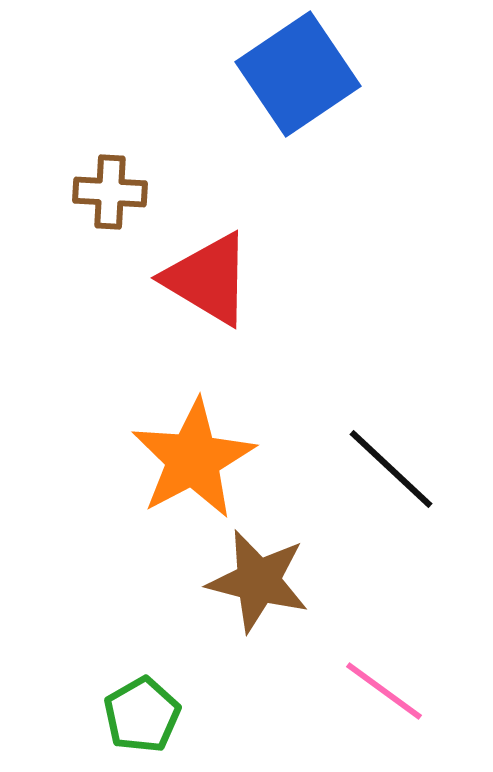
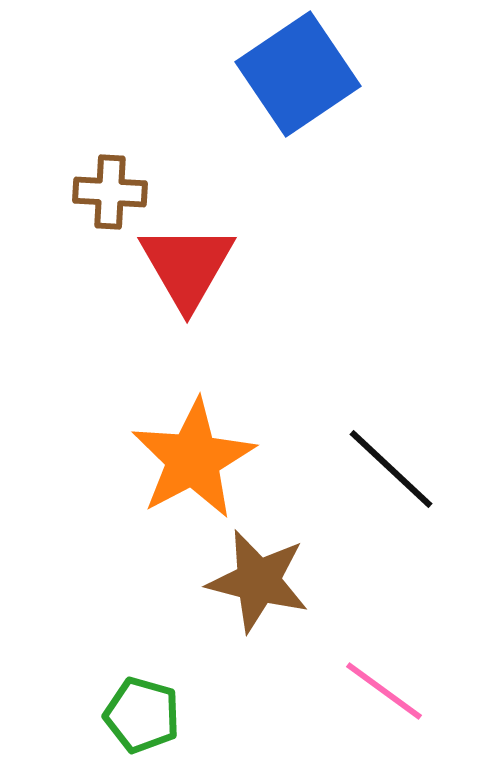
red triangle: moved 21 px left, 13 px up; rotated 29 degrees clockwise
green pentagon: rotated 26 degrees counterclockwise
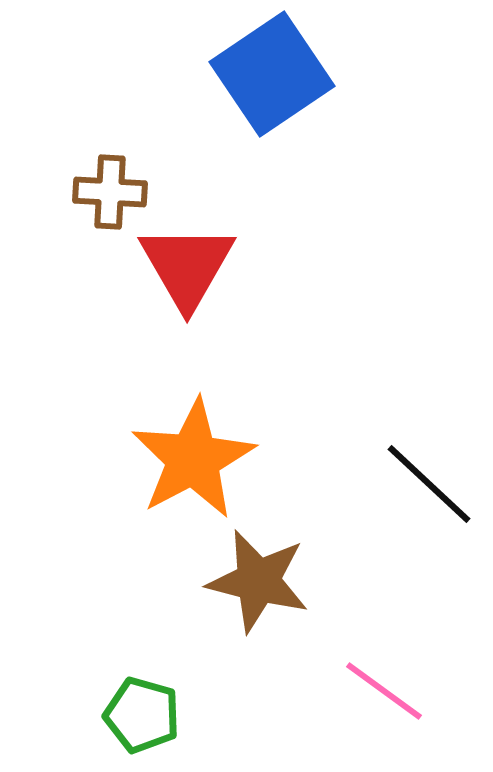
blue square: moved 26 px left
black line: moved 38 px right, 15 px down
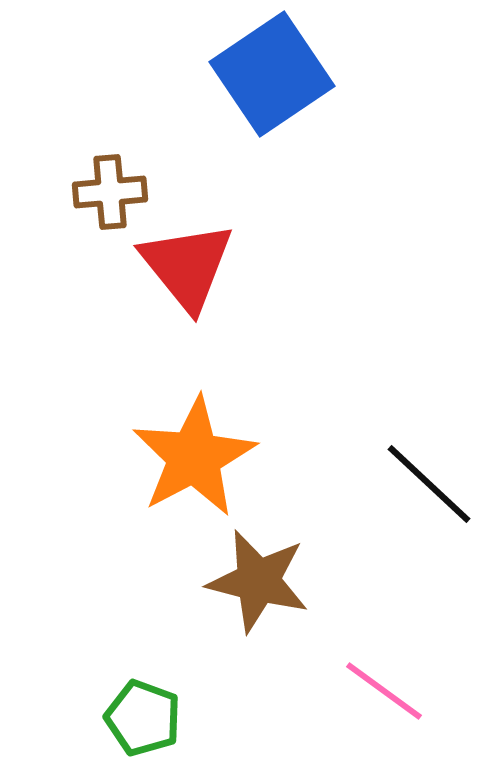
brown cross: rotated 8 degrees counterclockwise
red triangle: rotated 9 degrees counterclockwise
orange star: moved 1 px right, 2 px up
green pentagon: moved 1 px right, 3 px down; rotated 4 degrees clockwise
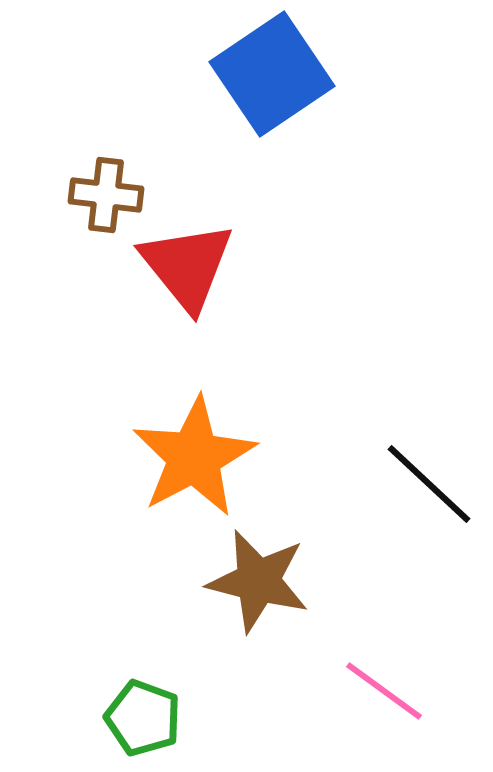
brown cross: moved 4 px left, 3 px down; rotated 12 degrees clockwise
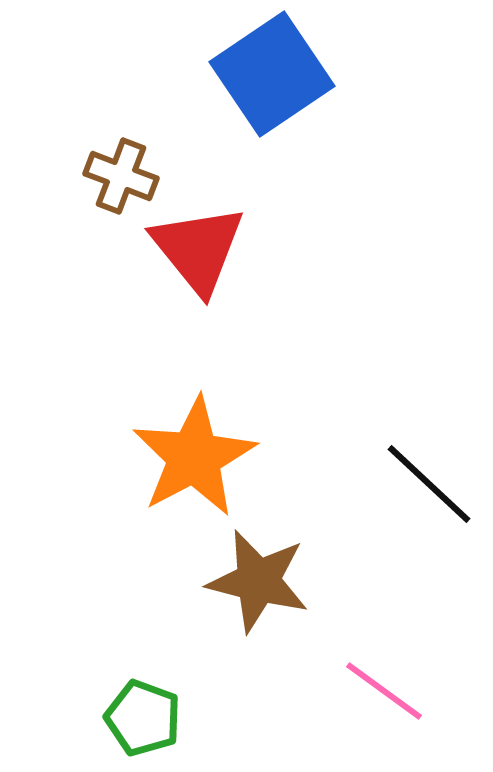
brown cross: moved 15 px right, 19 px up; rotated 14 degrees clockwise
red triangle: moved 11 px right, 17 px up
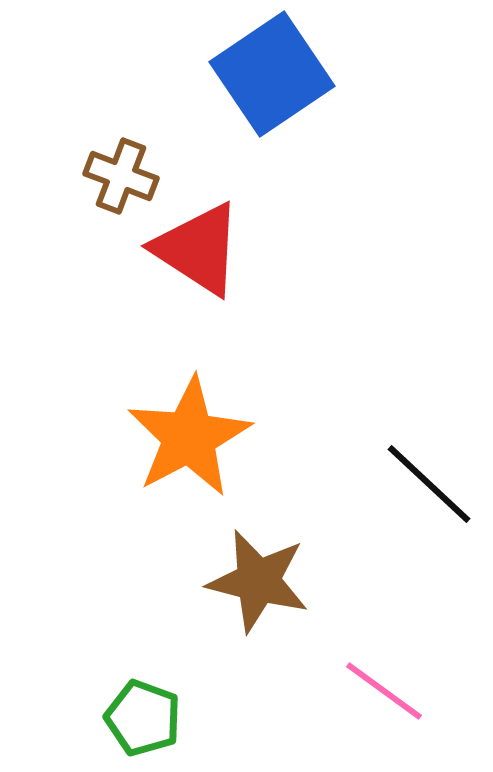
red triangle: rotated 18 degrees counterclockwise
orange star: moved 5 px left, 20 px up
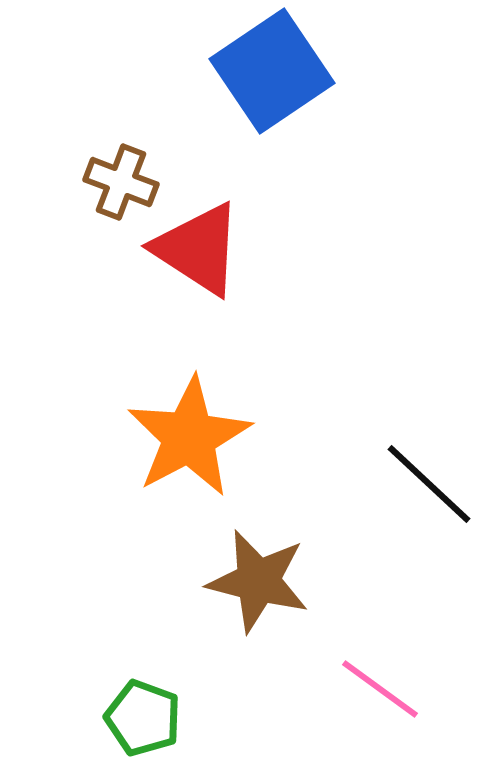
blue square: moved 3 px up
brown cross: moved 6 px down
pink line: moved 4 px left, 2 px up
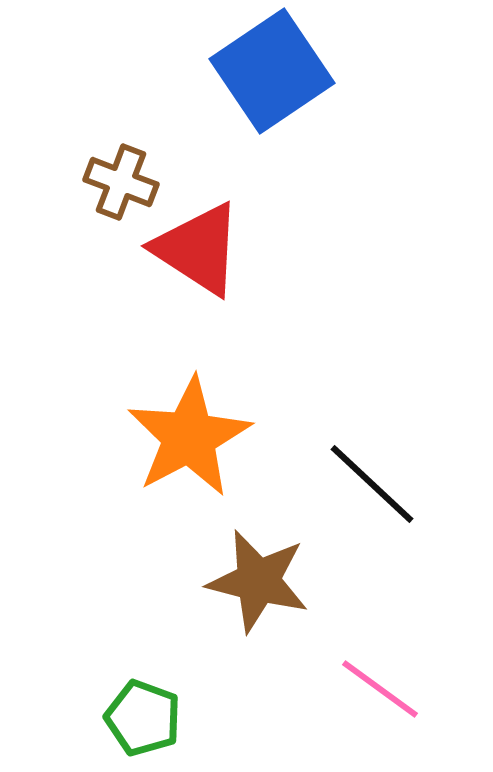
black line: moved 57 px left
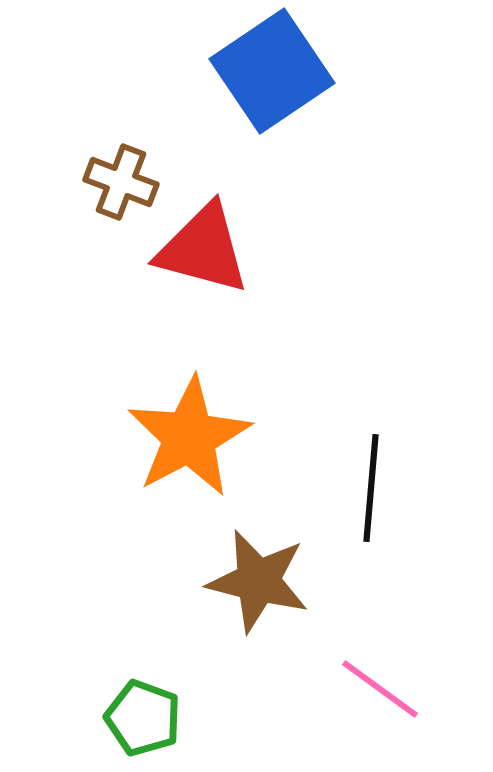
red triangle: moved 5 px right; rotated 18 degrees counterclockwise
black line: moved 1 px left, 4 px down; rotated 52 degrees clockwise
